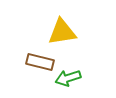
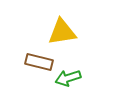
brown rectangle: moved 1 px left
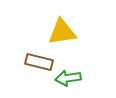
green arrow: rotated 10 degrees clockwise
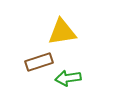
brown rectangle: rotated 32 degrees counterclockwise
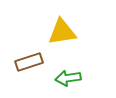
brown rectangle: moved 10 px left
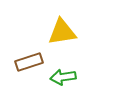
green arrow: moved 5 px left, 1 px up
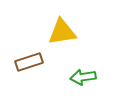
green arrow: moved 20 px right
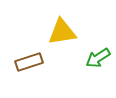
green arrow: moved 15 px right, 19 px up; rotated 25 degrees counterclockwise
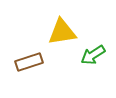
green arrow: moved 5 px left, 3 px up
